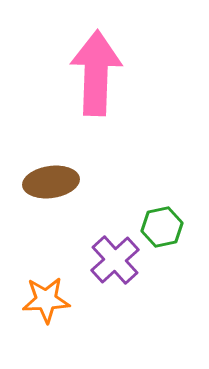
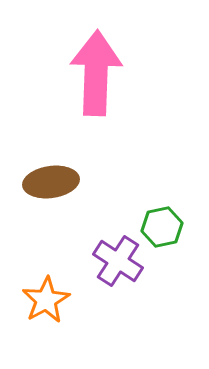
purple cross: moved 3 px right, 1 px down; rotated 15 degrees counterclockwise
orange star: rotated 27 degrees counterclockwise
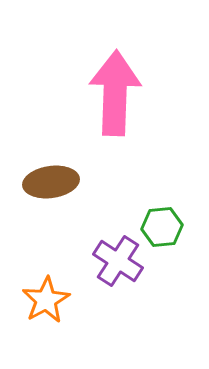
pink arrow: moved 19 px right, 20 px down
green hexagon: rotated 6 degrees clockwise
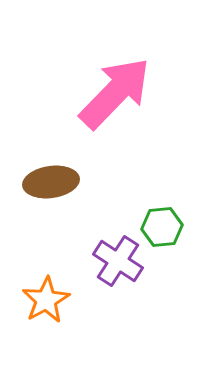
pink arrow: rotated 42 degrees clockwise
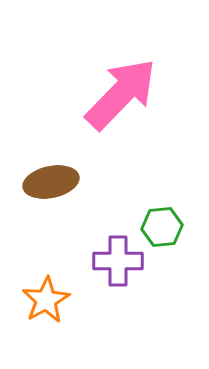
pink arrow: moved 6 px right, 1 px down
brown ellipse: rotated 4 degrees counterclockwise
purple cross: rotated 33 degrees counterclockwise
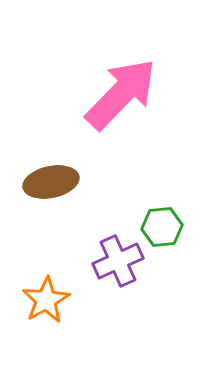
purple cross: rotated 24 degrees counterclockwise
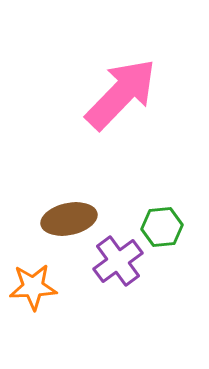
brown ellipse: moved 18 px right, 37 px down
purple cross: rotated 12 degrees counterclockwise
orange star: moved 13 px left, 13 px up; rotated 27 degrees clockwise
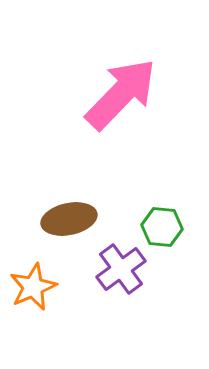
green hexagon: rotated 12 degrees clockwise
purple cross: moved 3 px right, 8 px down
orange star: rotated 21 degrees counterclockwise
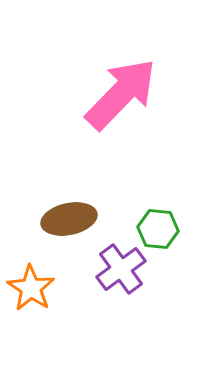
green hexagon: moved 4 px left, 2 px down
orange star: moved 2 px left, 1 px down; rotated 15 degrees counterclockwise
